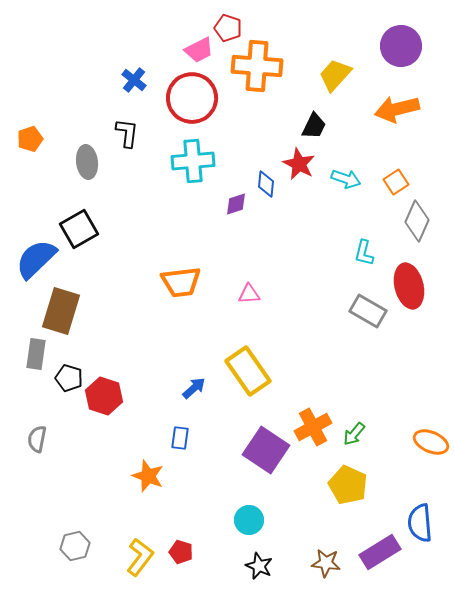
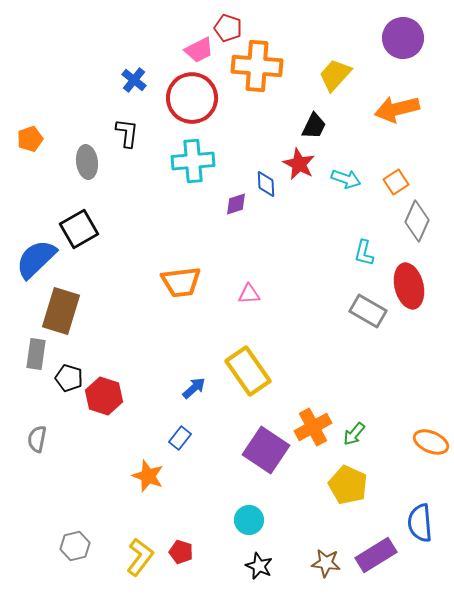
purple circle at (401, 46): moved 2 px right, 8 px up
blue diamond at (266, 184): rotated 8 degrees counterclockwise
blue rectangle at (180, 438): rotated 30 degrees clockwise
purple rectangle at (380, 552): moved 4 px left, 3 px down
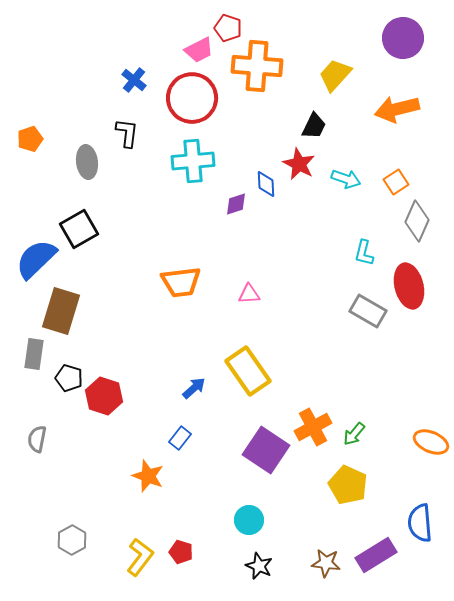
gray rectangle at (36, 354): moved 2 px left
gray hexagon at (75, 546): moved 3 px left, 6 px up; rotated 16 degrees counterclockwise
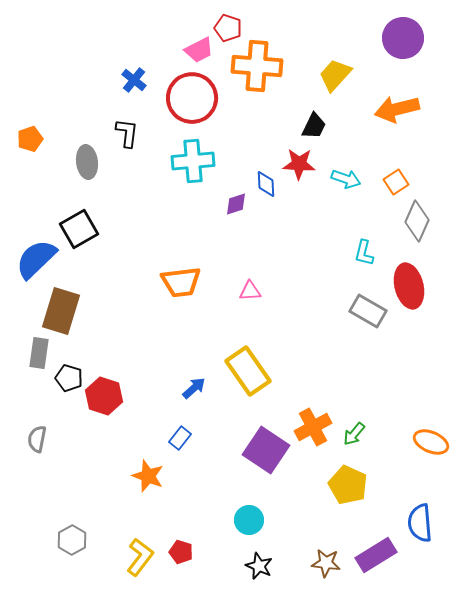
red star at (299, 164): rotated 24 degrees counterclockwise
pink triangle at (249, 294): moved 1 px right, 3 px up
gray rectangle at (34, 354): moved 5 px right, 1 px up
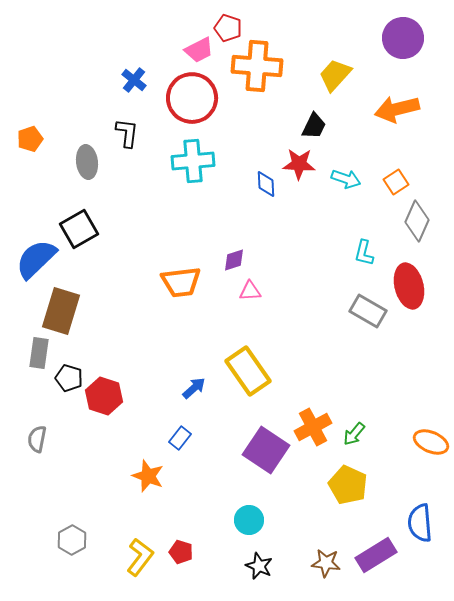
purple diamond at (236, 204): moved 2 px left, 56 px down
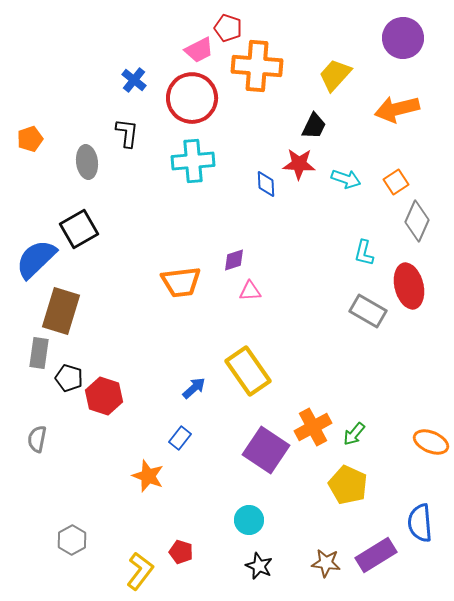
yellow L-shape at (140, 557): moved 14 px down
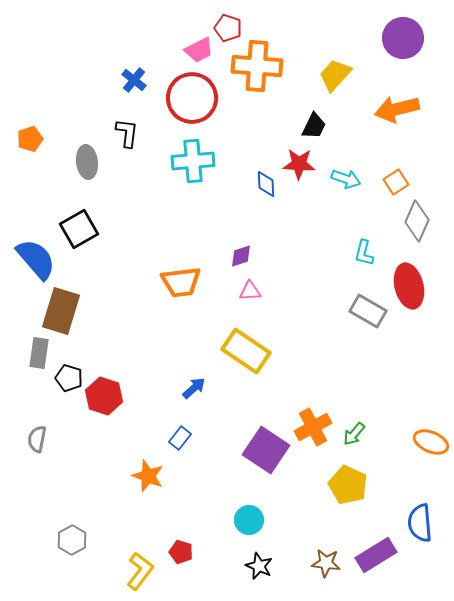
blue semicircle at (36, 259): rotated 93 degrees clockwise
purple diamond at (234, 260): moved 7 px right, 4 px up
yellow rectangle at (248, 371): moved 2 px left, 20 px up; rotated 21 degrees counterclockwise
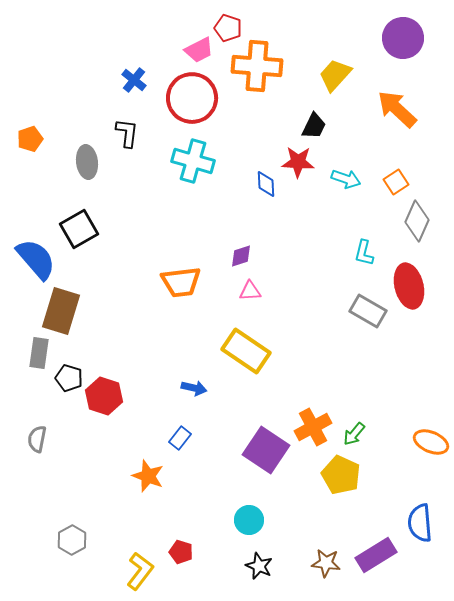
orange arrow at (397, 109): rotated 57 degrees clockwise
cyan cross at (193, 161): rotated 21 degrees clockwise
red star at (299, 164): moved 1 px left, 2 px up
blue arrow at (194, 388): rotated 55 degrees clockwise
yellow pentagon at (348, 485): moved 7 px left, 10 px up
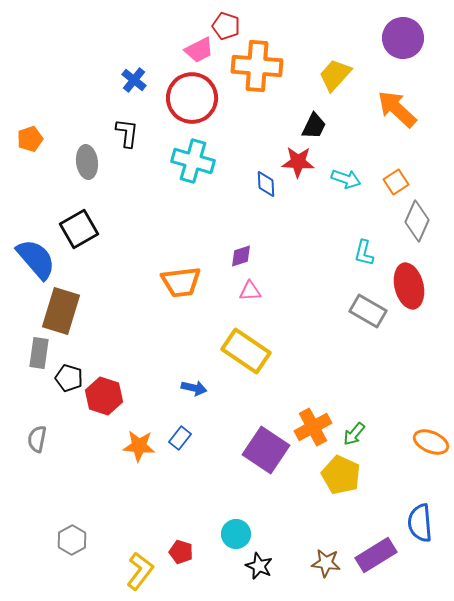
red pentagon at (228, 28): moved 2 px left, 2 px up
orange star at (148, 476): moved 9 px left, 30 px up; rotated 16 degrees counterclockwise
cyan circle at (249, 520): moved 13 px left, 14 px down
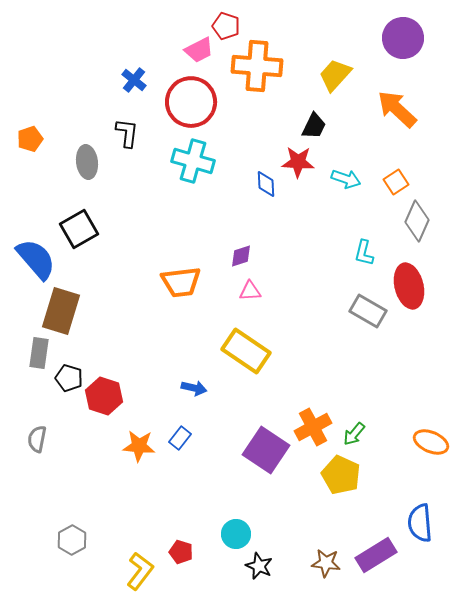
red circle at (192, 98): moved 1 px left, 4 px down
